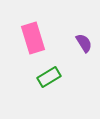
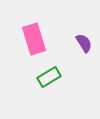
pink rectangle: moved 1 px right, 1 px down
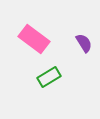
pink rectangle: rotated 36 degrees counterclockwise
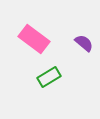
purple semicircle: rotated 18 degrees counterclockwise
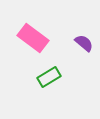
pink rectangle: moved 1 px left, 1 px up
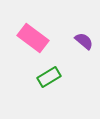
purple semicircle: moved 2 px up
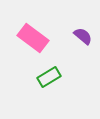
purple semicircle: moved 1 px left, 5 px up
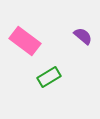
pink rectangle: moved 8 px left, 3 px down
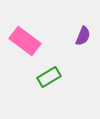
purple semicircle: rotated 72 degrees clockwise
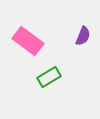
pink rectangle: moved 3 px right
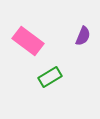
green rectangle: moved 1 px right
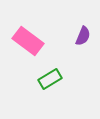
green rectangle: moved 2 px down
